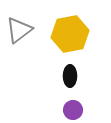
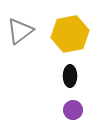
gray triangle: moved 1 px right, 1 px down
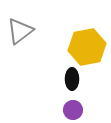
yellow hexagon: moved 17 px right, 13 px down
black ellipse: moved 2 px right, 3 px down
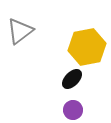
black ellipse: rotated 45 degrees clockwise
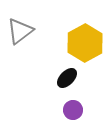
yellow hexagon: moved 2 px left, 4 px up; rotated 18 degrees counterclockwise
black ellipse: moved 5 px left, 1 px up
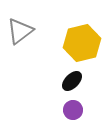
yellow hexagon: moved 3 px left; rotated 15 degrees clockwise
black ellipse: moved 5 px right, 3 px down
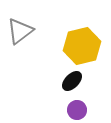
yellow hexagon: moved 3 px down
purple circle: moved 4 px right
